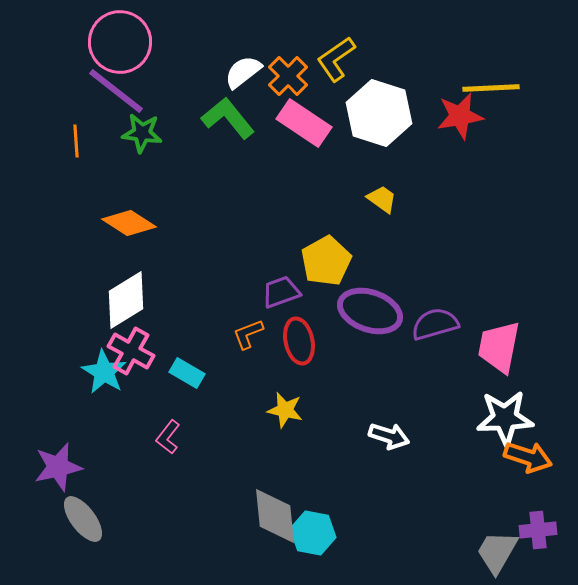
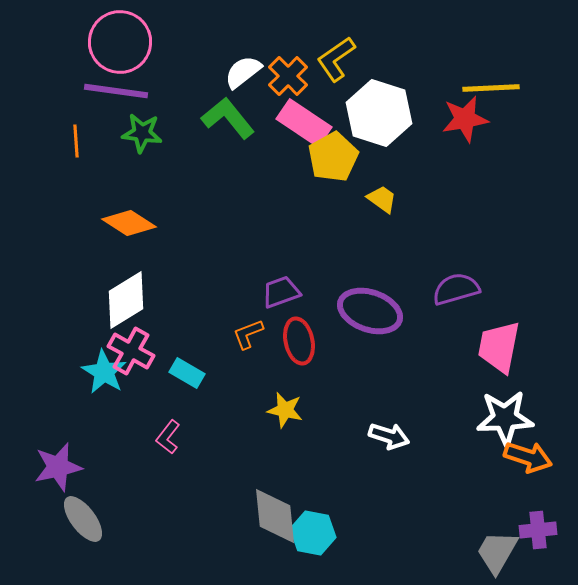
purple line: rotated 30 degrees counterclockwise
red star: moved 5 px right, 3 px down
yellow pentagon: moved 7 px right, 104 px up
purple semicircle: moved 21 px right, 35 px up
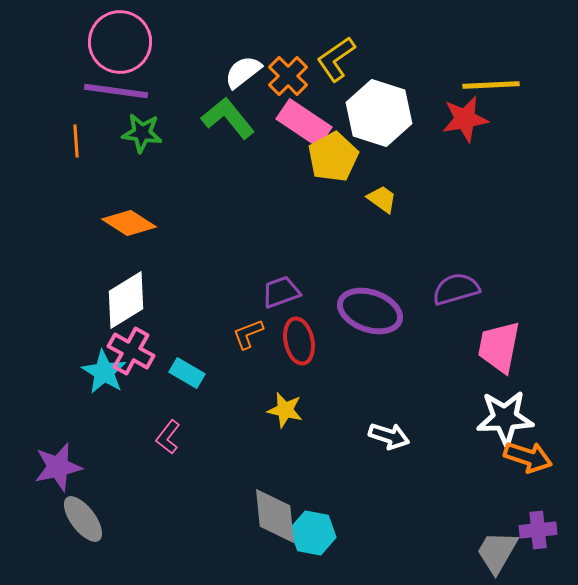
yellow line: moved 3 px up
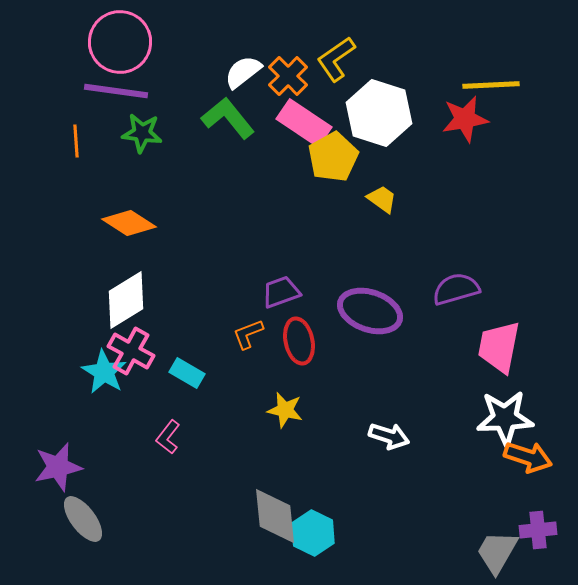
cyan hexagon: rotated 15 degrees clockwise
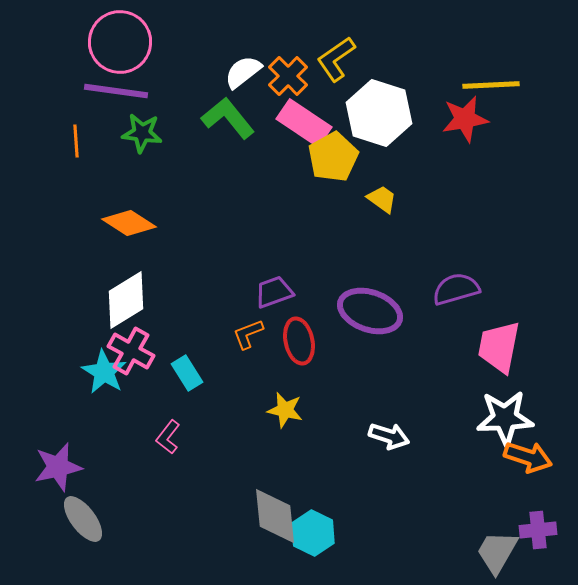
purple trapezoid: moved 7 px left
cyan rectangle: rotated 28 degrees clockwise
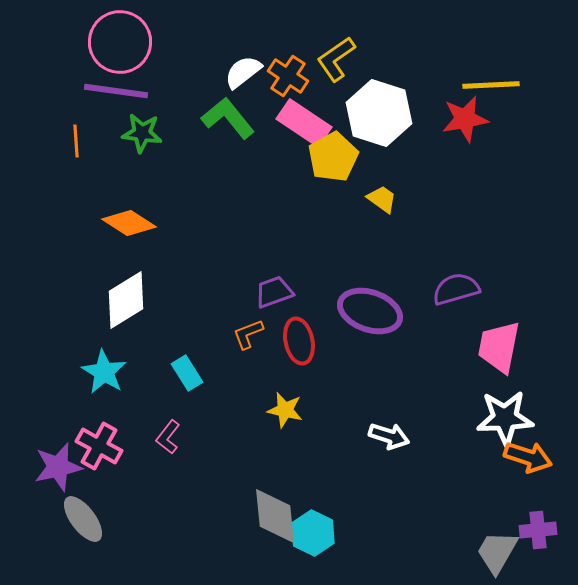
orange cross: rotated 12 degrees counterclockwise
pink cross: moved 32 px left, 95 px down
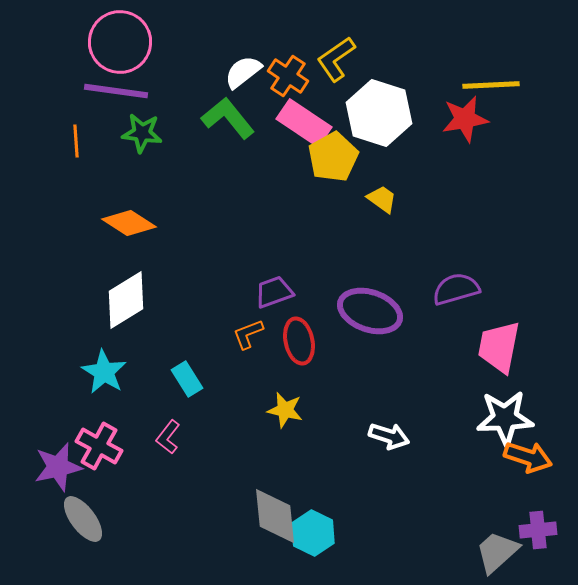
cyan rectangle: moved 6 px down
gray trapezoid: rotated 18 degrees clockwise
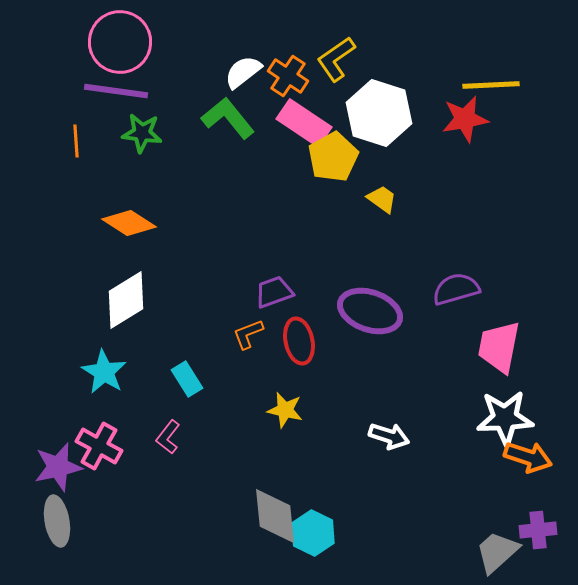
gray ellipse: moved 26 px left, 2 px down; rotated 27 degrees clockwise
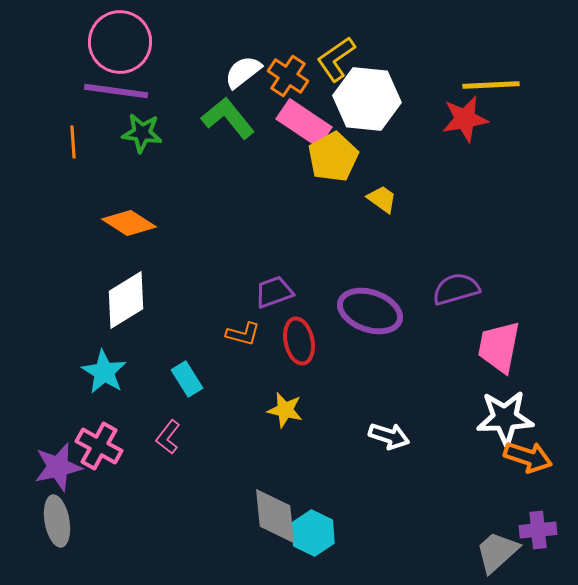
white hexagon: moved 12 px left, 14 px up; rotated 12 degrees counterclockwise
orange line: moved 3 px left, 1 px down
orange L-shape: moved 5 px left; rotated 144 degrees counterclockwise
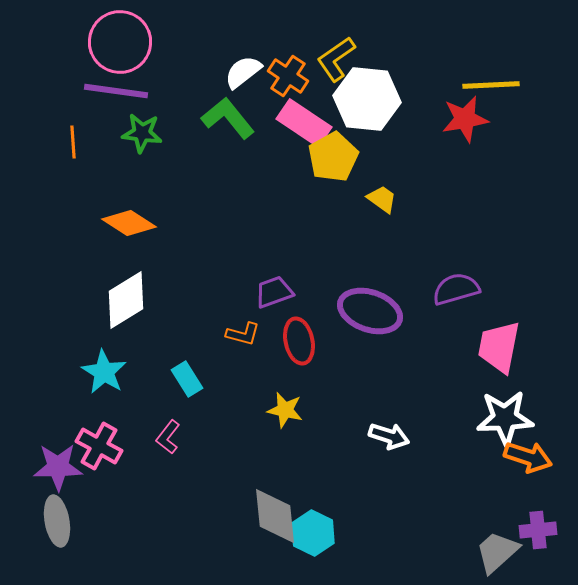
purple star: rotated 12 degrees clockwise
